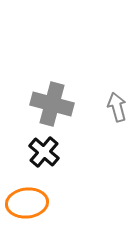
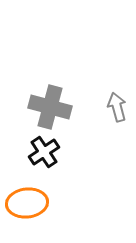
gray cross: moved 2 px left, 3 px down
black cross: rotated 16 degrees clockwise
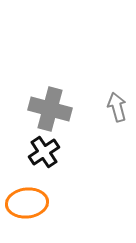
gray cross: moved 2 px down
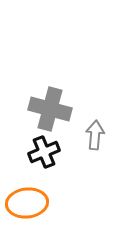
gray arrow: moved 22 px left, 28 px down; rotated 20 degrees clockwise
black cross: rotated 12 degrees clockwise
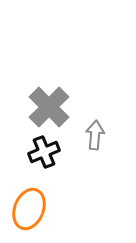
gray cross: moved 1 px left, 2 px up; rotated 30 degrees clockwise
orange ellipse: moved 2 px right, 6 px down; rotated 63 degrees counterclockwise
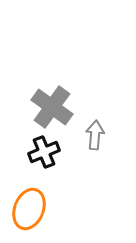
gray cross: moved 3 px right; rotated 9 degrees counterclockwise
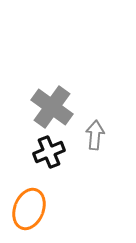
black cross: moved 5 px right
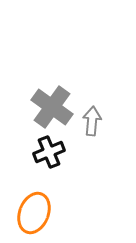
gray arrow: moved 3 px left, 14 px up
orange ellipse: moved 5 px right, 4 px down
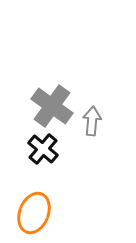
gray cross: moved 1 px up
black cross: moved 6 px left, 3 px up; rotated 28 degrees counterclockwise
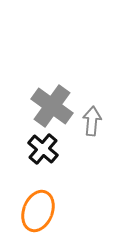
orange ellipse: moved 4 px right, 2 px up
